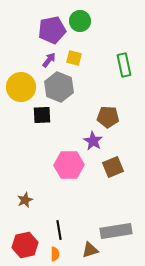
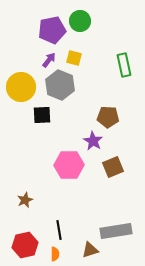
gray hexagon: moved 1 px right, 2 px up
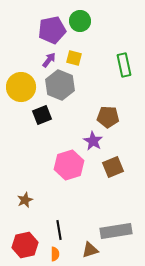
black square: rotated 18 degrees counterclockwise
pink hexagon: rotated 16 degrees counterclockwise
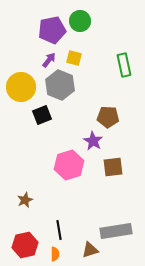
brown square: rotated 15 degrees clockwise
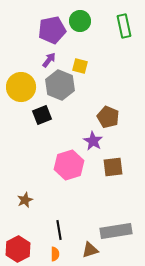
yellow square: moved 6 px right, 8 px down
green rectangle: moved 39 px up
brown pentagon: rotated 20 degrees clockwise
red hexagon: moved 7 px left, 4 px down; rotated 15 degrees counterclockwise
